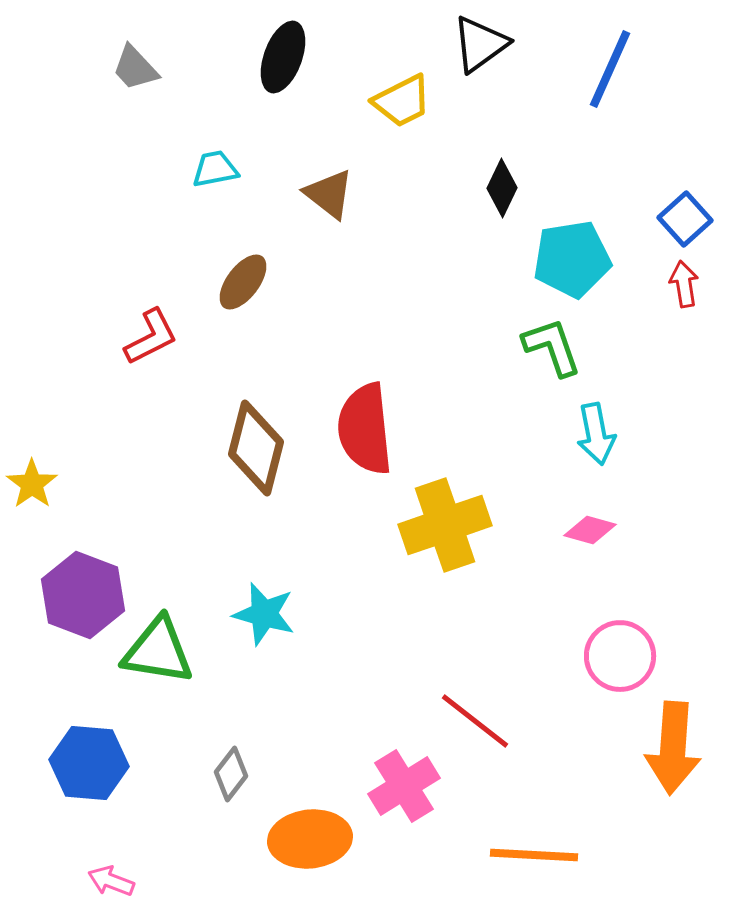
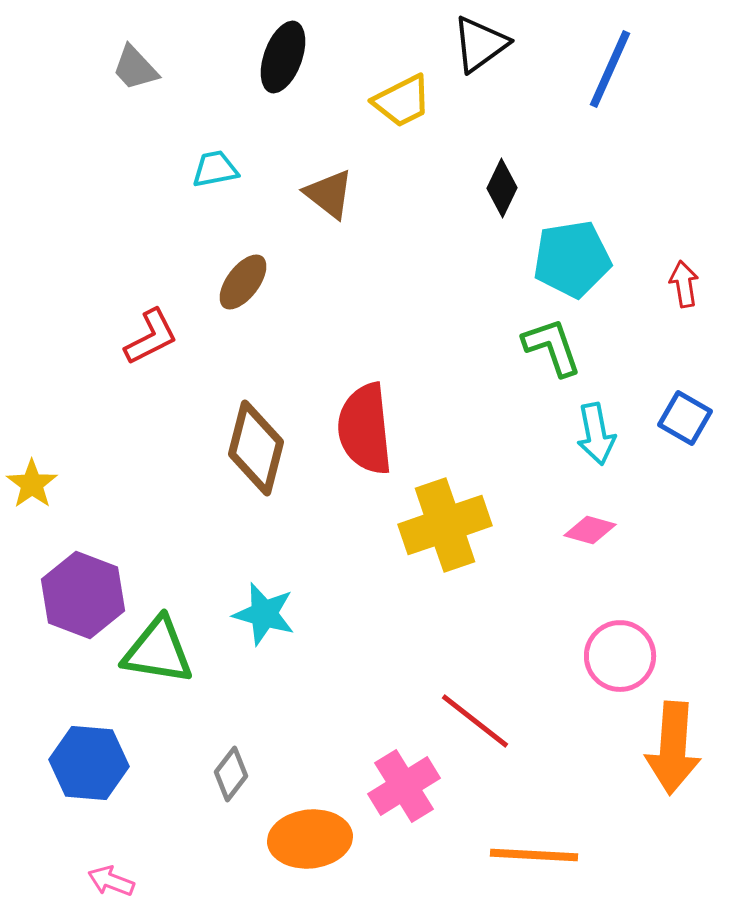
blue square: moved 199 px down; rotated 18 degrees counterclockwise
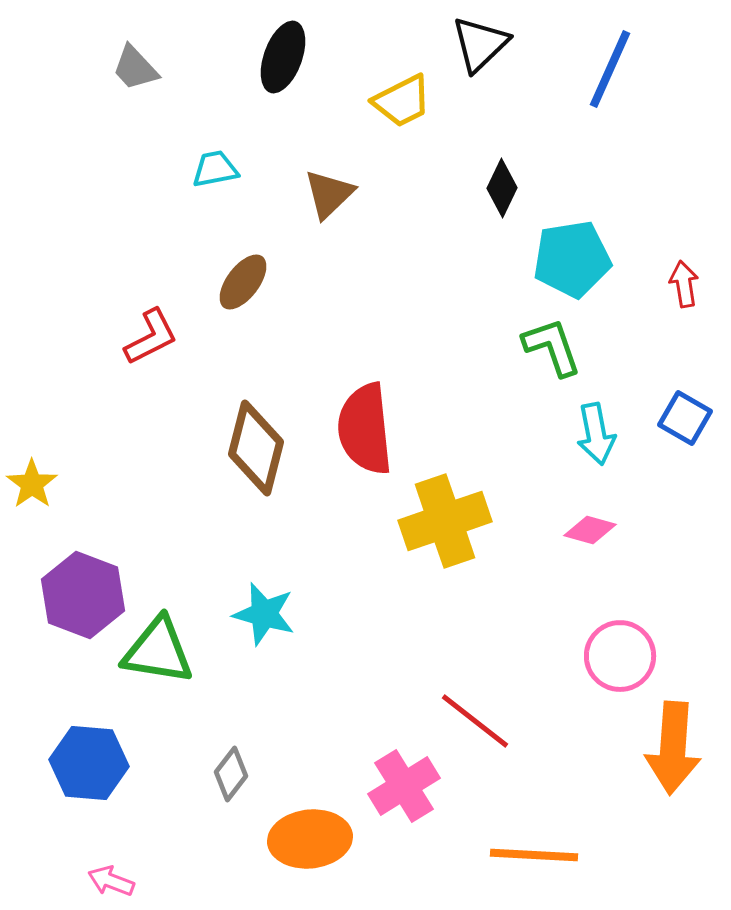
black triangle: rotated 8 degrees counterclockwise
brown triangle: rotated 38 degrees clockwise
yellow cross: moved 4 px up
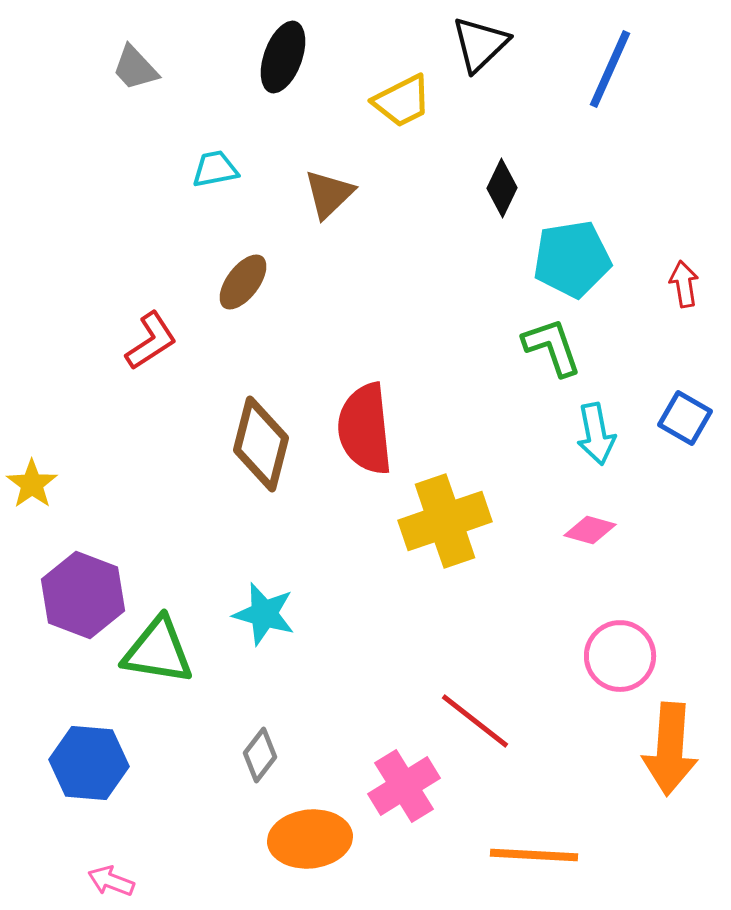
red L-shape: moved 4 px down; rotated 6 degrees counterclockwise
brown diamond: moved 5 px right, 4 px up
orange arrow: moved 3 px left, 1 px down
gray diamond: moved 29 px right, 19 px up
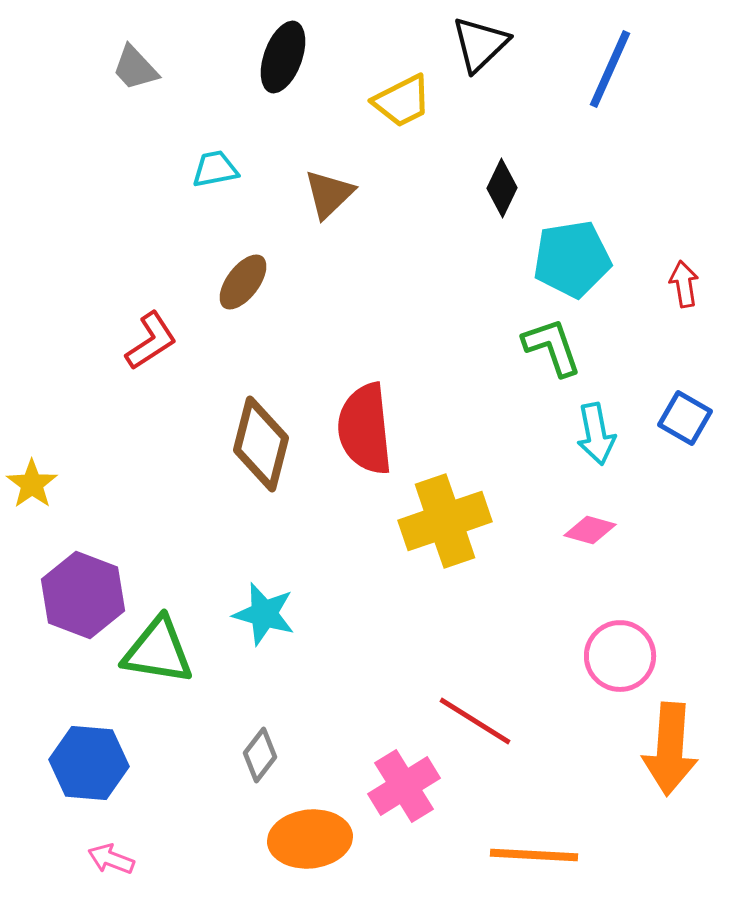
red line: rotated 6 degrees counterclockwise
pink arrow: moved 22 px up
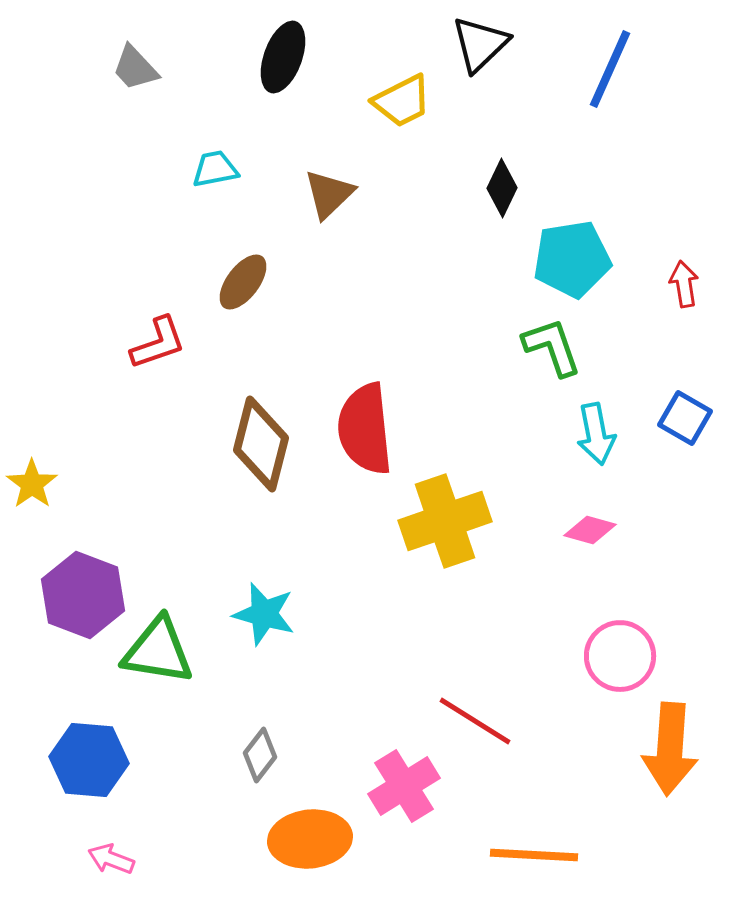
red L-shape: moved 7 px right, 2 px down; rotated 14 degrees clockwise
blue hexagon: moved 3 px up
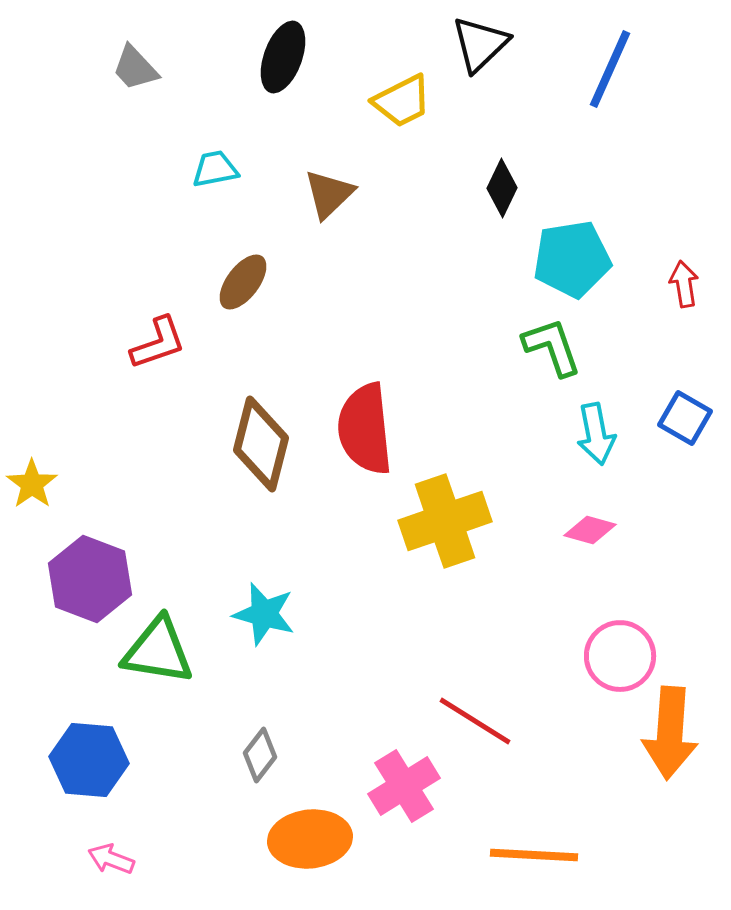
purple hexagon: moved 7 px right, 16 px up
orange arrow: moved 16 px up
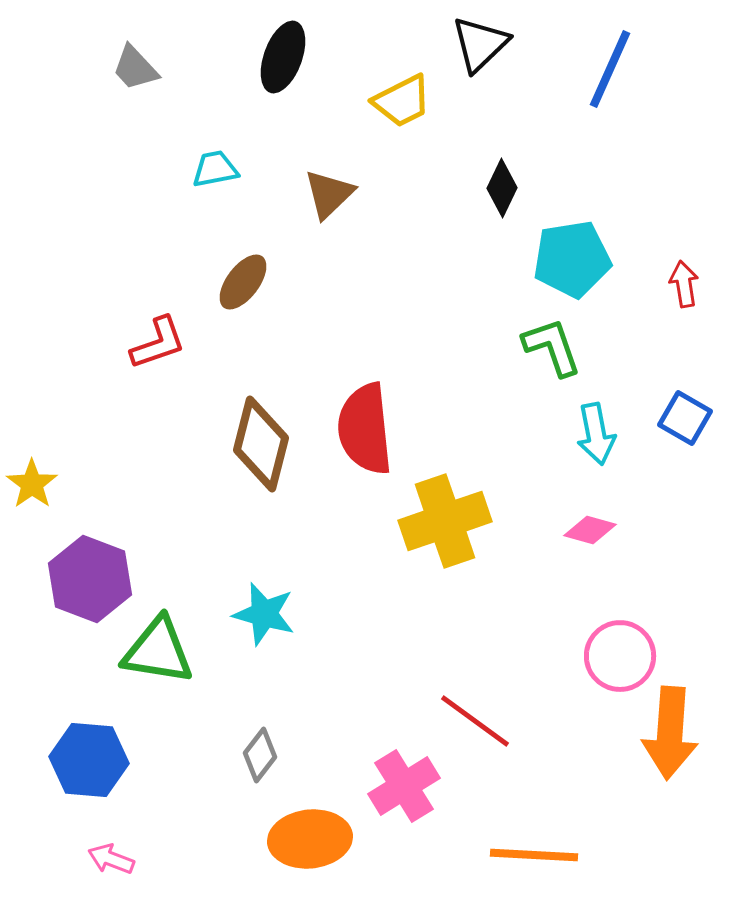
red line: rotated 4 degrees clockwise
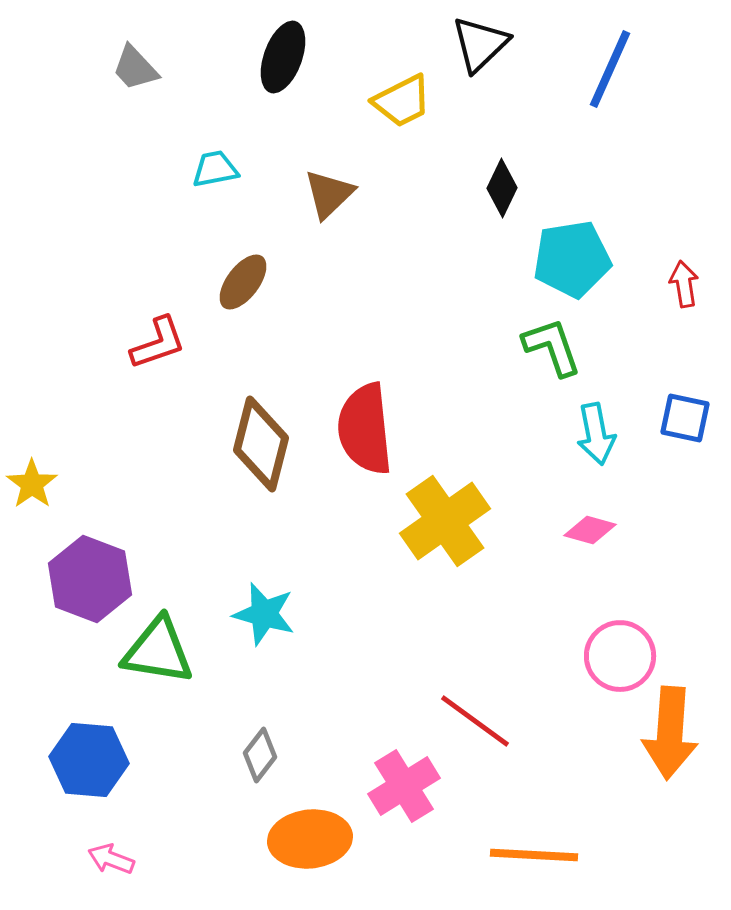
blue square: rotated 18 degrees counterclockwise
yellow cross: rotated 16 degrees counterclockwise
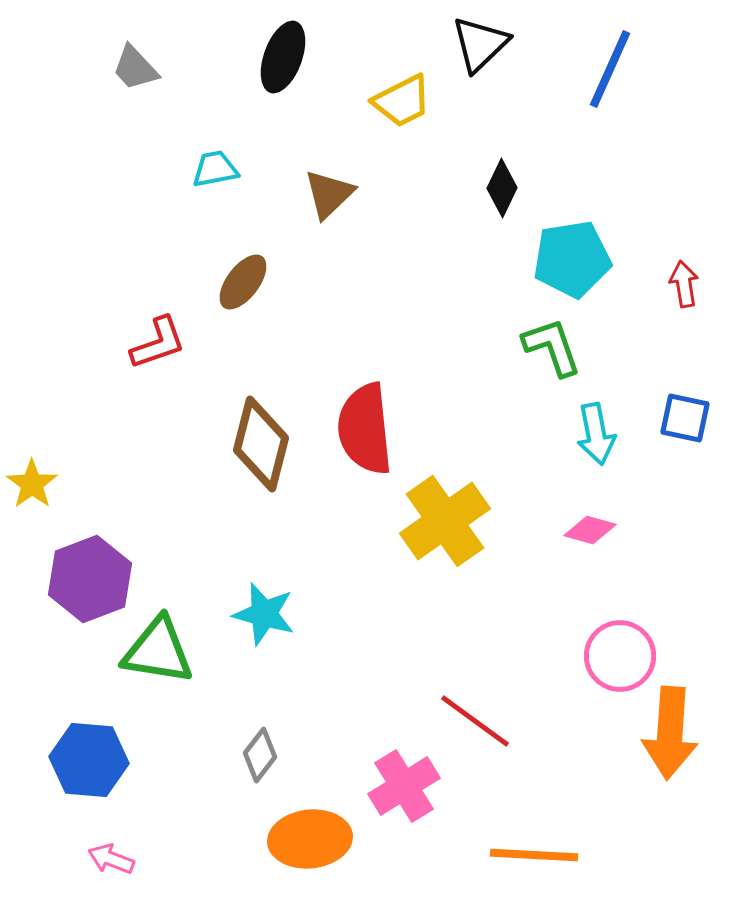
purple hexagon: rotated 18 degrees clockwise
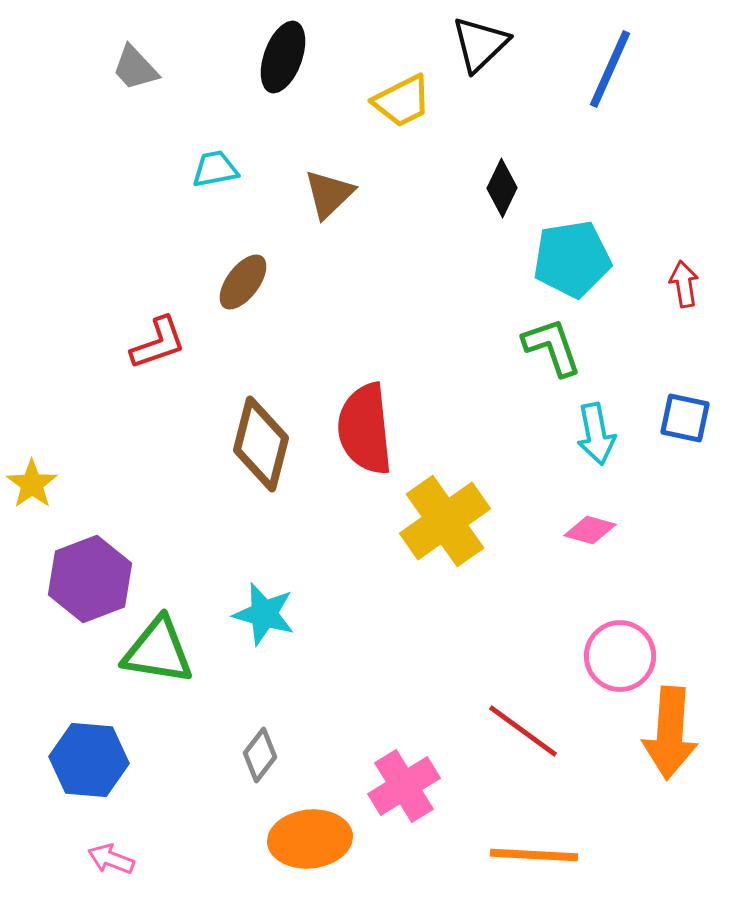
red line: moved 48 px right, 10 px down
